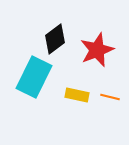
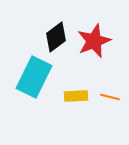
black diamond: moved 1 px right, 2 px up
red star: moved 3 px left, 9 px up
yellow rectangle: moved 1 px left, 1 px down; rotated 15 degrees counterclockwise
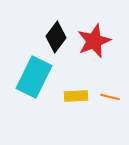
black diamond: rotated 16 degrees counterclockwise
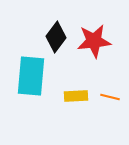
red star: rotated 16 degrees clockwise
cyan rectangle: moved 3 px left, 1 px up; rotated 21 degrees counterclockwise
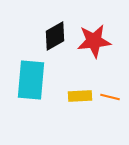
black diamond: moved 1 px left, 1 px up; rotated 24 degrees clockwise
cyan rectangle: moved 4 px down
yellow rectangle: moved 4 px right
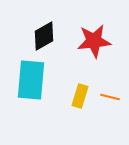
black diamond: moved 11 px left
yellow rectangle: rotated 70 degrees counterclockwise
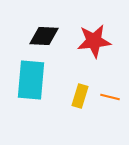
black diamond: rotated 32 degrees clockwise
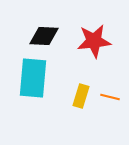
cyan rectangle: moved 2 px right, 2 px up
yellow rectangle: moved 1 px right
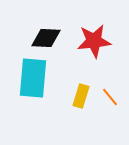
black diamond: moved 2 px right, 2 px down
orange line: rotated 36 degrees clockwise
